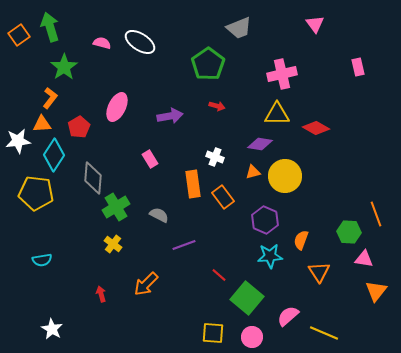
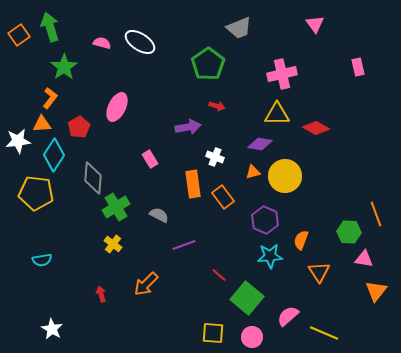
purple arrow at (170, 116): moved 18 px right, 11 px down
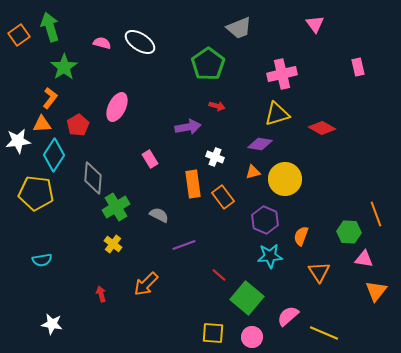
yellow triangle at (277, 114): rotated 16 degrees counterclockwise
red pentagon at (79, 127): moved 1 px left, 2 px up
red diamond at (316, 128): moved 6 px right
yellow circle at (285, 176): moved 3 px down
orange semicircle at (301, 240): moved 4 px up
white star at (52, 329): moved 5 px up; rotated 20 degrees counterclockwise
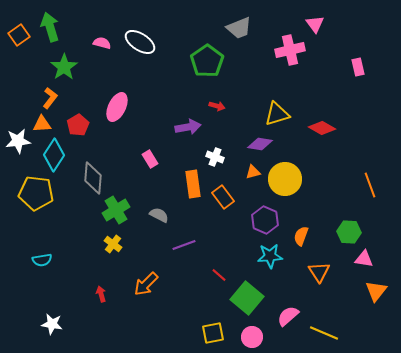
green pentagon at (208, 64): moved 1 px left, 3 px up
pink cross at (282, 74): moved 8 px right, 24 px up
green cross at (116, 207): moved 3 px down
orange line at (376, 214): moved 6 px left, 29 px up
yellow square at (213, 333): rotated 15 degrees counterclockwise
